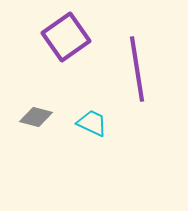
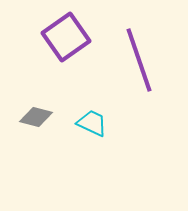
purple line: moved 2 px right, 9 px up; rotated 10 degrees counterclockwise
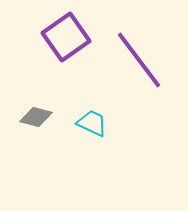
purple line: rotated 18 degrees counterclockwise
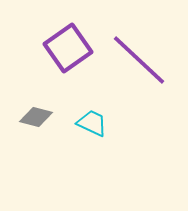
purple square: moved 2 px right, 11 px down
purple line: rotated 10 degrees counterclockwise
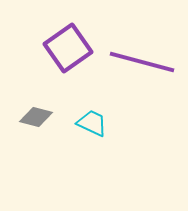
purple line: moved 3 px right, 2 px down; rotated 28 degrees counterclockwise
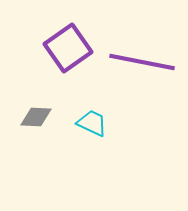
purple line: rotated 4 degrees counterclockwise
gray diamond: rotated 12 degrees counterclockwise
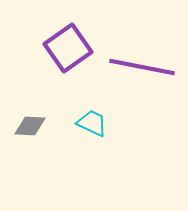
purple line: moved 5 px down
gray diamond: moved 6 px left, 9 px down
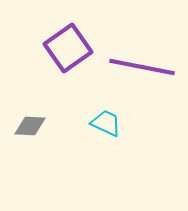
cyan trapezoid: moved 14 px right
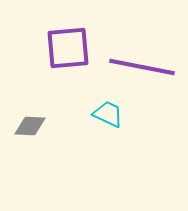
purple square: rotated 30 degrees clockwise
cyan trapezoid: moved 2 px right, 9 px up
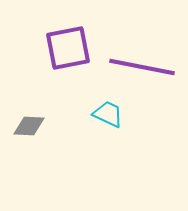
purple square: rotated 6 degrees counterclockwise
gray diamond: moved 1 px left
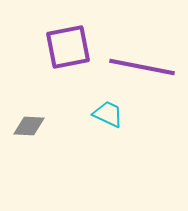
purple square: moved 1 px up
